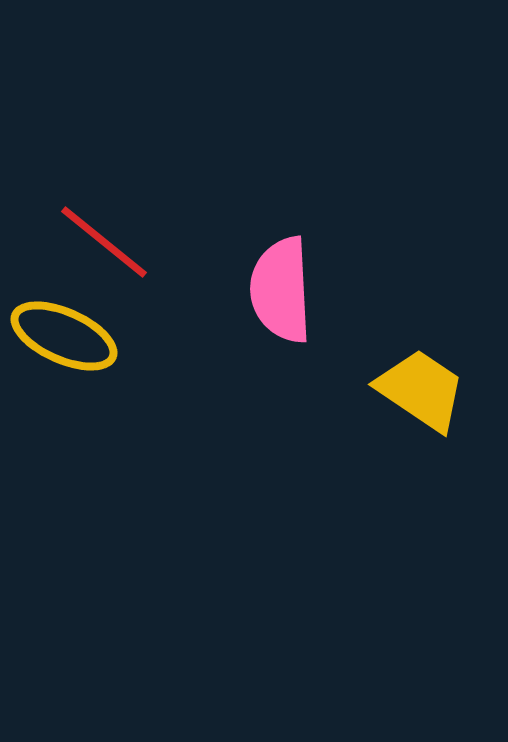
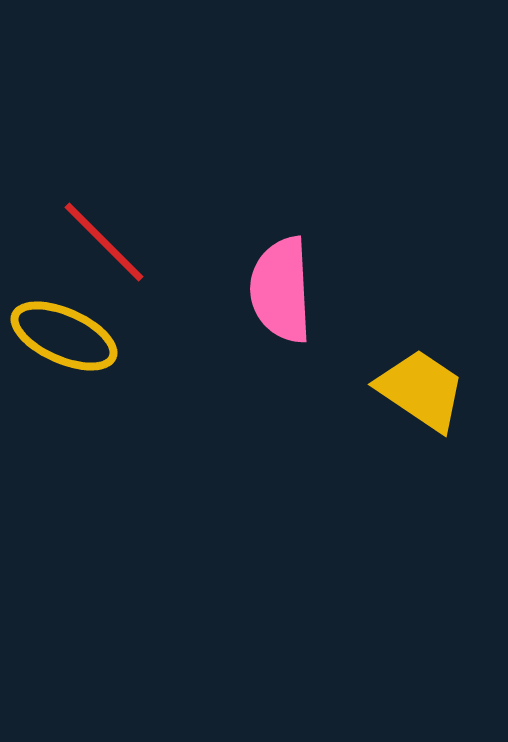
red line: rotated 6 degrees clockwise
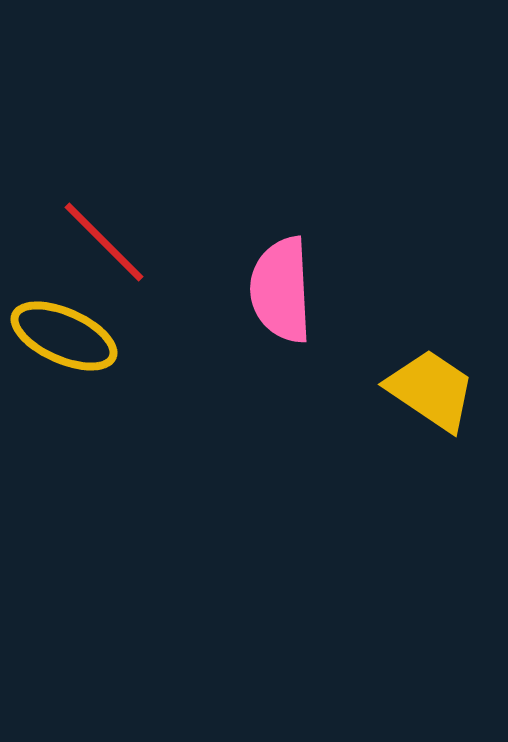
yellow trapezoid: moved 10 px right
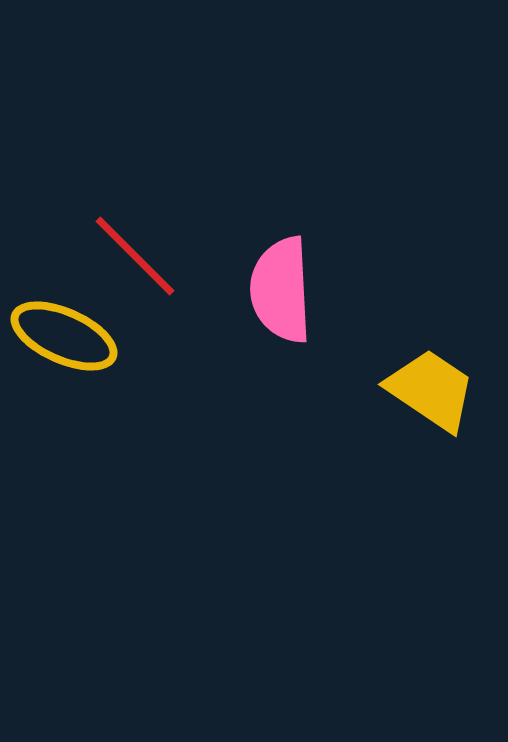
red line: moved 31 px right, 14 px down
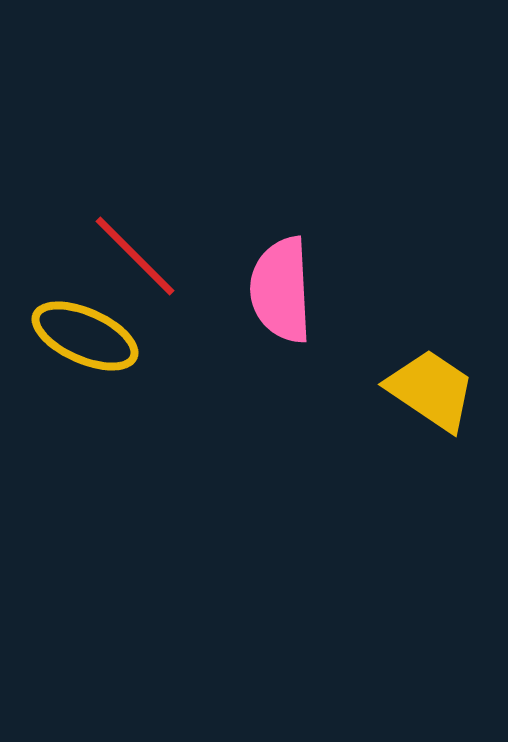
yellow ellipse: moved 21 px right
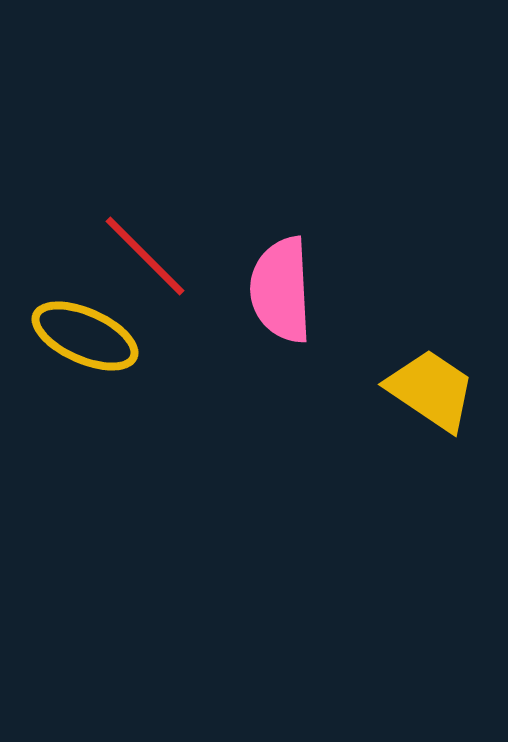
red line: moved 10 px right
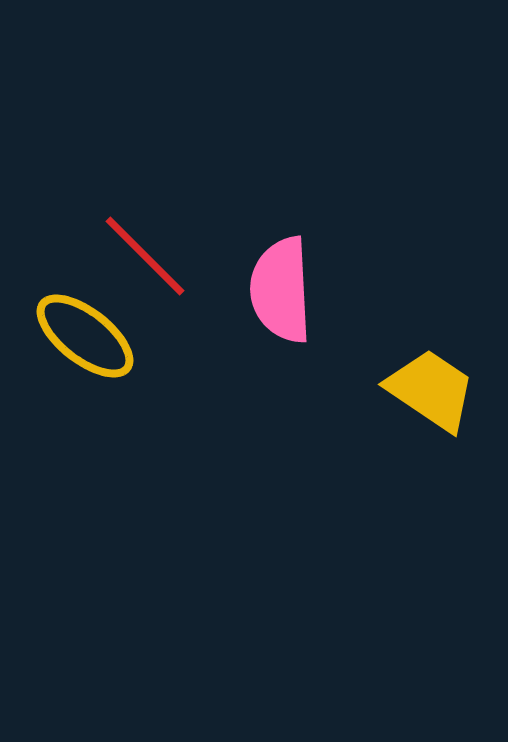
yellow ellipse: rotated 14 degrees clockwise
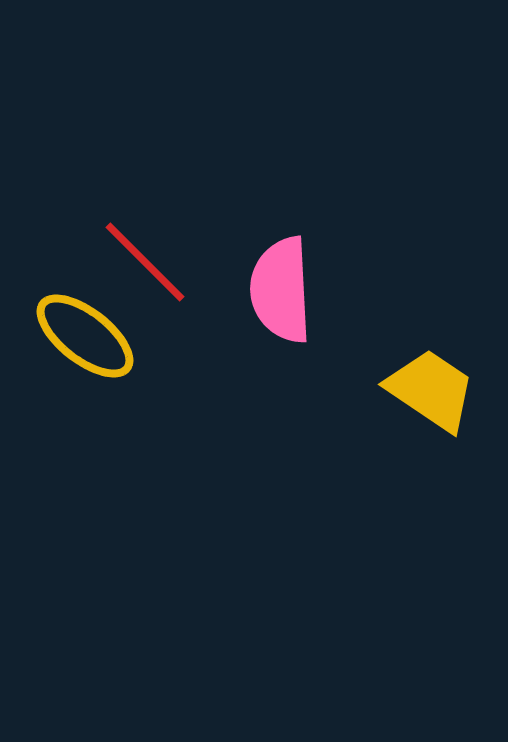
red line: moved 6 px down
